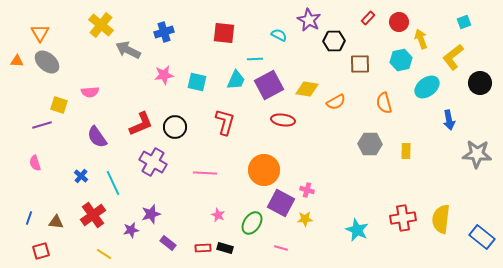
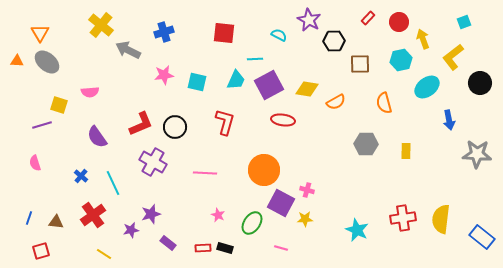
yellow arrow at (421, 39): moved 2 px right
gray hexagon at (370, 144): moved 4 px left
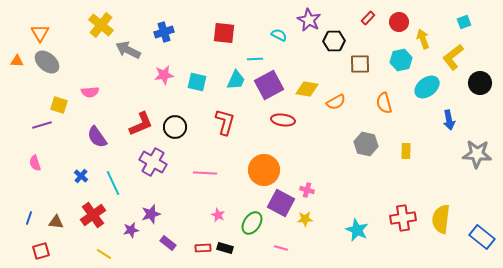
gray hexagon at (366, 144): rotated 10 degrees clockwise
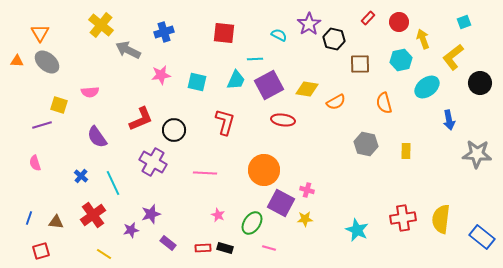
purple star at (309, 20): moved 4 px down; rotated 10 degrees clockwise
black hexagon at (334, 41): moved 2 px up; rotated 15 degrees clockwise
pink star at (164, 75): moved 3 px left
red L-shape at (141, 124): moved 5 px up
black circle at (175, 127): moved 1 px left, 3 px down
pink line at (281, 248): moved 12 px left
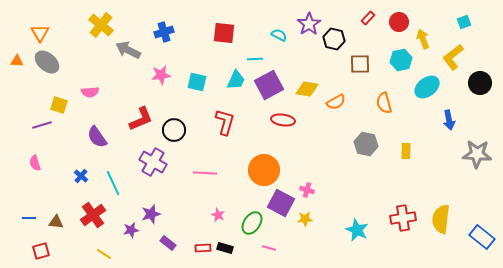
blue line at (29, 218): rotated 72 degrees clockwise
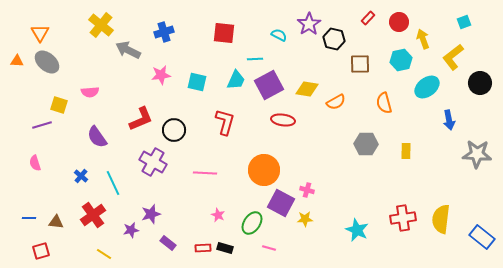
gray hexagon at (366, 144): rotated 10 degrees counterclockwise
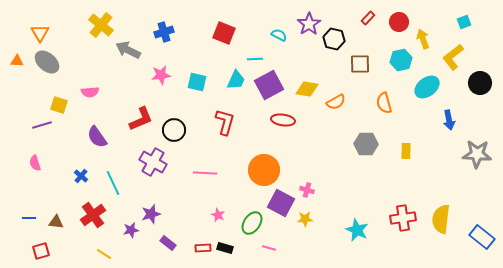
red square at (224, 33): rotated 15 degrees clockwise
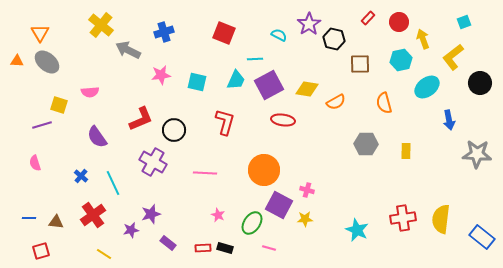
purple square at (281, 203): moved 2 px left, 2 px down
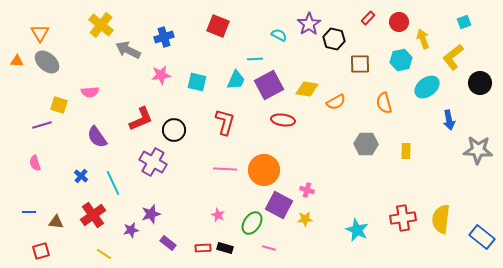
blue cross at (164, 32): moved 5 px down
red square at (224, 33): moved 6 px left, 7 px up
gray star at (477, 154): moved 1 px right, 4 px up
pink line at (205, 173): moved 20 px right, 4 px up
blue line at (29, 218): moved 6 px up
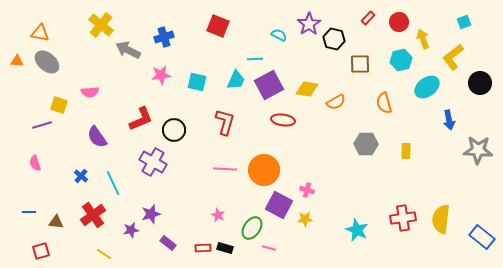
orange triangle at (40, 33): rotated 48 degrees counterclockwise
green ellipse at (252, 223): moved 5 px down
